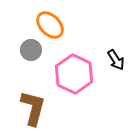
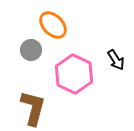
orange ellipse: moved 3 px right
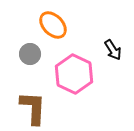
gray circle: moved 1 px left, 4 px down
black arrow: moved 3 px left, 10 px up
brown L-shape: rotated 12 degrees counterclockwise
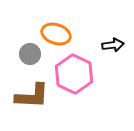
orange ellipse: moved 3 px right, 9 px down; rotated 28 degrees counterclockwise
black arrow: moved 5 px up; rotated 65 degrees counterclockwise
brown L-shape: moved 1 px left, 12 px up; rotated 90 degrees clockwise
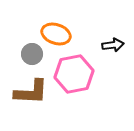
gray circle: moved 2 px right
pink hexagon: rotated 24 degrees clockwise
brown L-shape: moved 1 px left, 4 px up
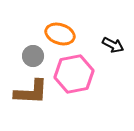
orange ellipse: moved 4 px right
black arrow: rotated 35 degrees clockwise
gray circle: moved 1 px right, 2 px down
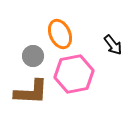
orange ellipse: rotated 48 degrees clockwise
black arrow: rotated 25 degrees clockwise
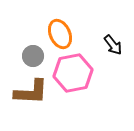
pink hexagon: moved 1 px left, 1 px up
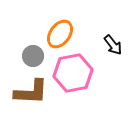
orange ellipse: rotated 60 degrees clockwise
